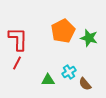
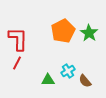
green star: moved 5 px up; rotated 18 degrees clockwise
cyan cross: moved 1 px left, 1 px up
brown semicircle: moved 3 px up
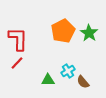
red line: rotated 16 degrees clockwise
brown semicircle: moved 2 px left, 1 px down
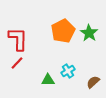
brown semicircle: moved 10 px right; rotated 88 degrees clockwise
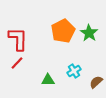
cyan cross: moved 6 px right
brown semicircle: moved 3 px right
